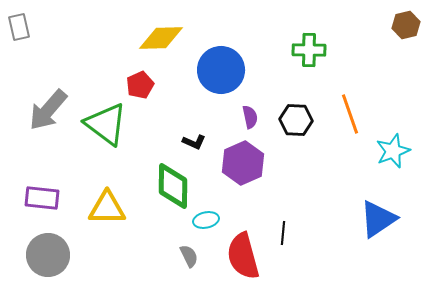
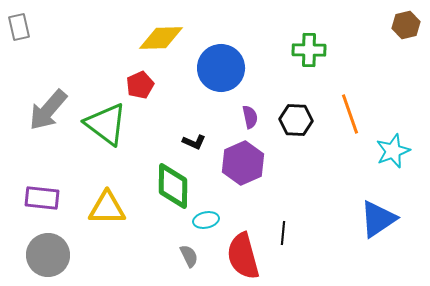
blue circle: moved 2 px up
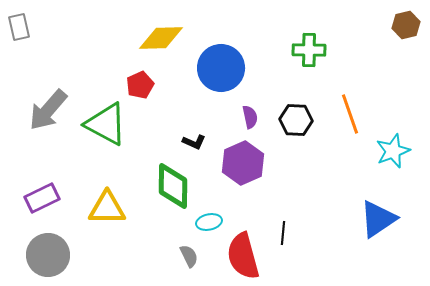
green triangle: rotated 9 degrees counterclockwise
purple rectangle: rotated 32 degrees counterclockwise
cyan ellipse: moved 3 px right, 2 px down
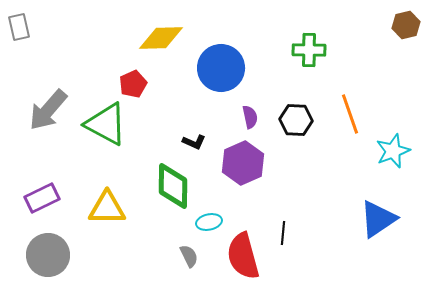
red pentagon: moved 7 px left, 1 px up
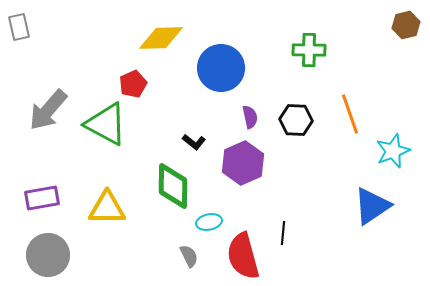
black L-shape: rotated 15 degrees clockwise
purple rectangle: rotated 16 degrees clockwise
blue triangle: moved 6 px left, 13 px up
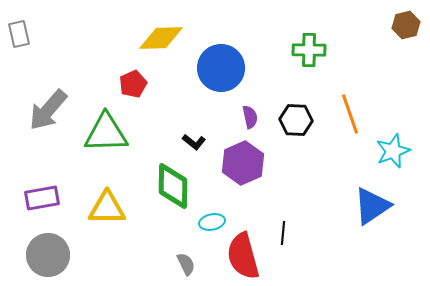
gray rectangle: moved 7 px down
green triangle: moved 9 px down; rotated 30 degrees counterclockwise
cyan ellipse: moved 3 px right
gray semicircle: moved 3 px left, 8 px down
